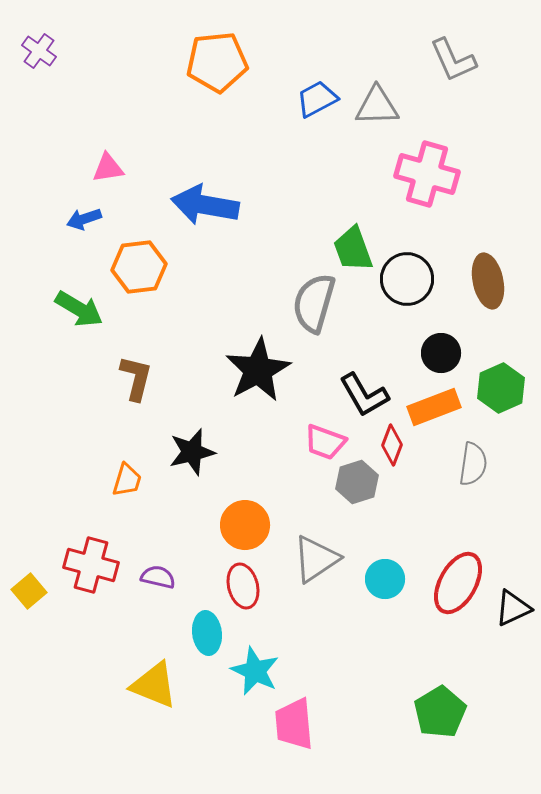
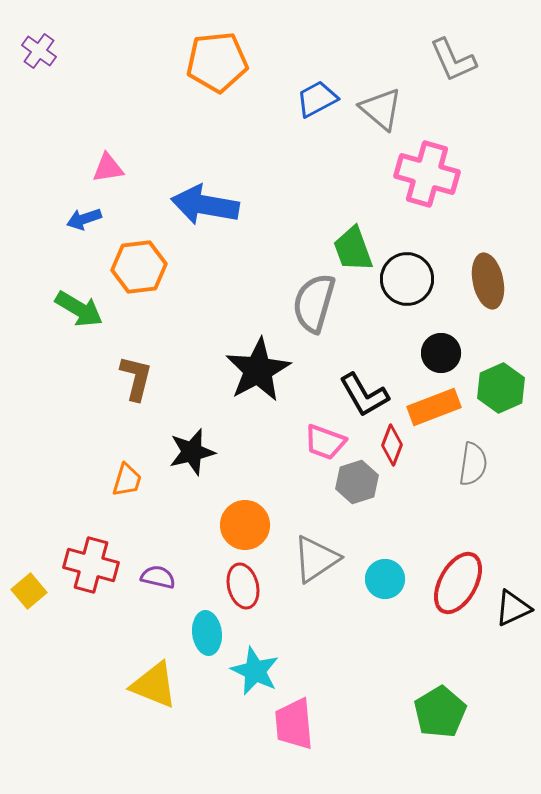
gray triangle at (377, 106): moved 4 px right, 3 px down; rotated 42 degrees clockwise
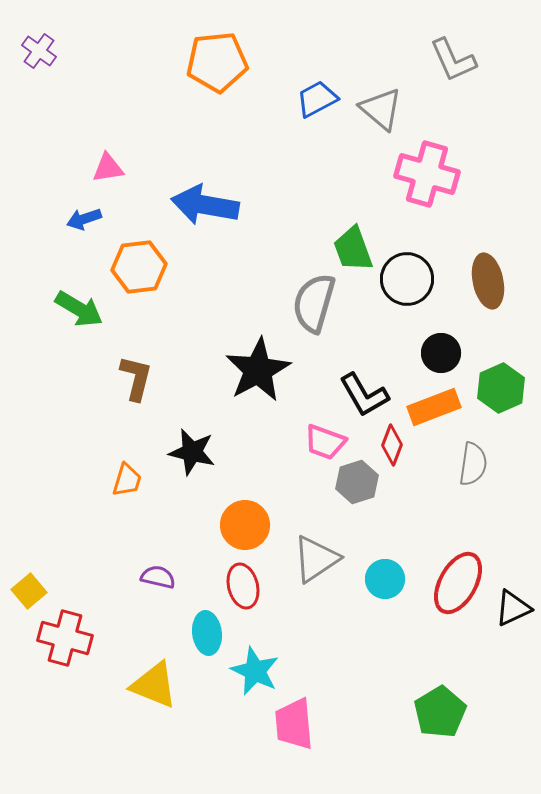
black star at (192, 452): rotated 27 degrees clockwise
red cross at (91, 565): moved 26 px left, 73 px down
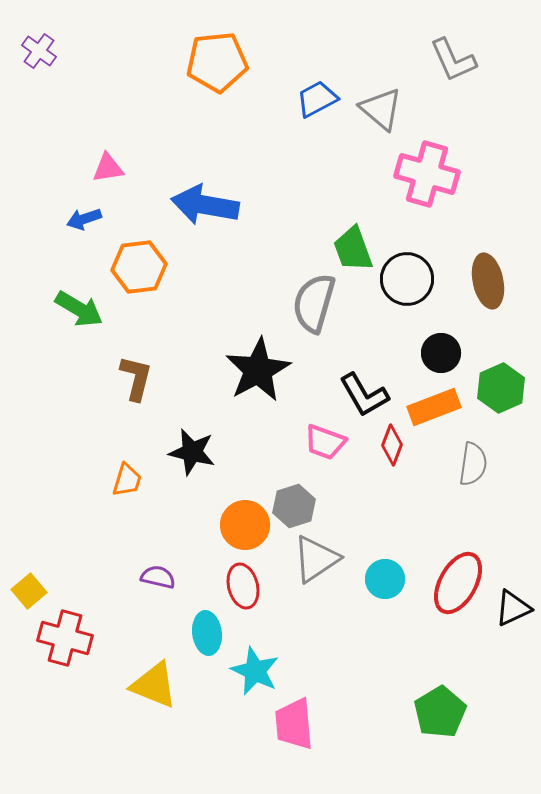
gray hexagon at (357, 482): moved 63 px left, 24 px down
